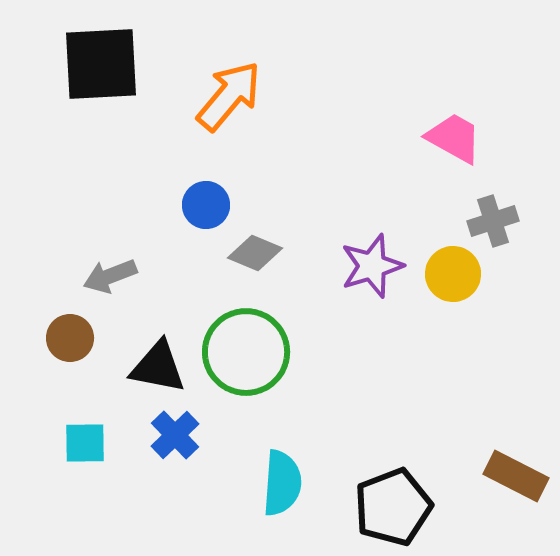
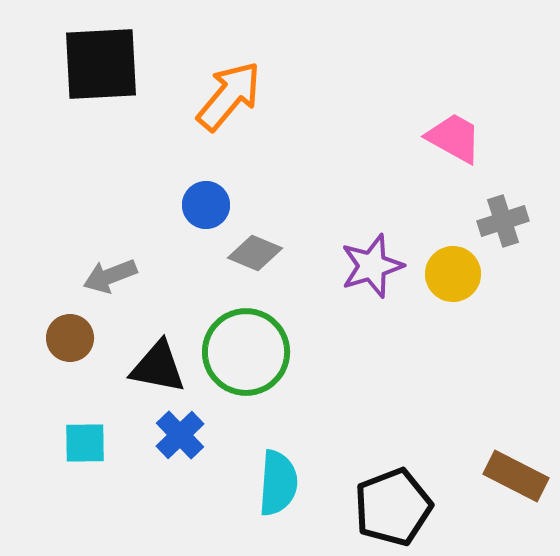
gray cross: moved 10 px right
blue cross: moved 5 px right
cyan semicircle: moved 4 px left
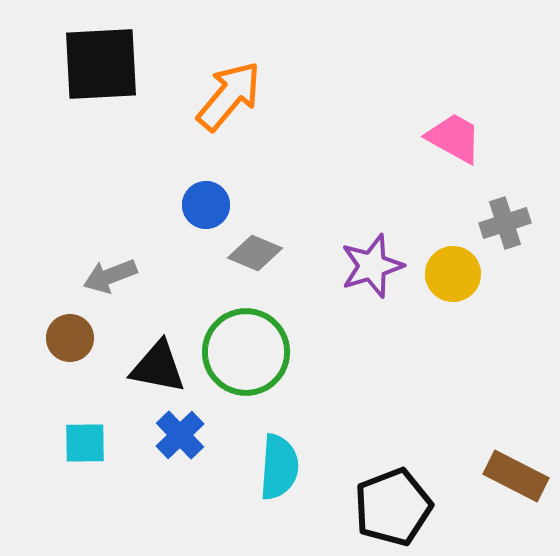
gray cross: moved 2 px right, 2 px down
cyan semicircle: moved 1 px right, 16 px up
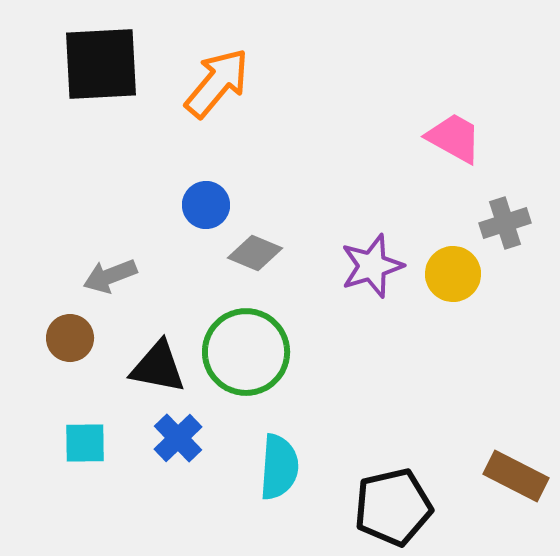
orange arrow: moved 12 px left, 13 px up
blue cross: moved 2 px left, 3 px down
black pentagon: rotated 8 degrees clockwise
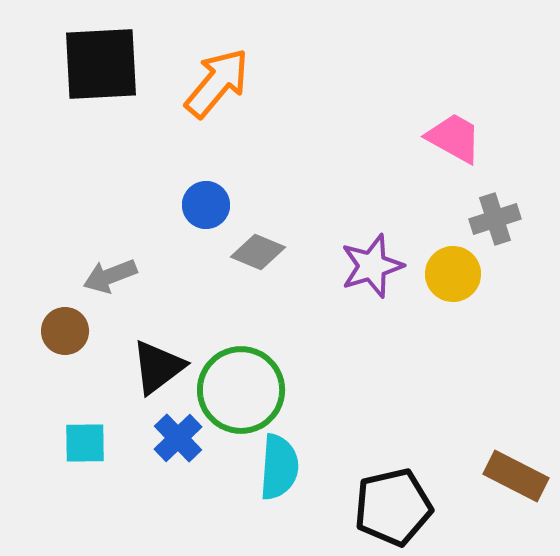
gray cross: moved 10 px left, 4 px up
gray diamond: moved 3 px right, 1 px up
brown circle: moved 5 px left, 7 px up
green circle: moved 5 px left, 38 px down
black triangle: rotated 48 degrees counterclockwise
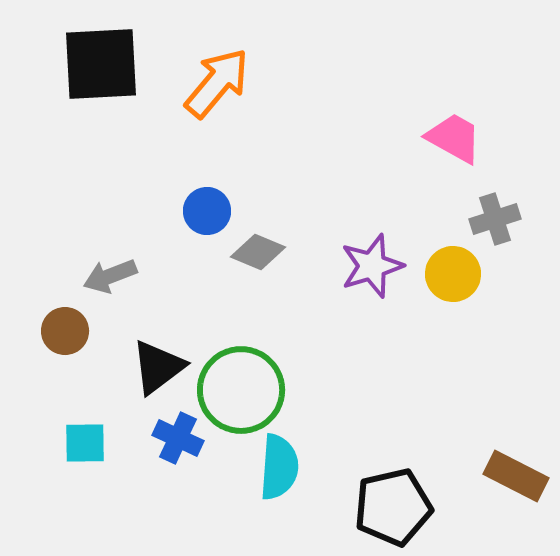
blue circle: moved 1 px right, 6 px down
blue cross: rotated 21 degrees counterclockwise
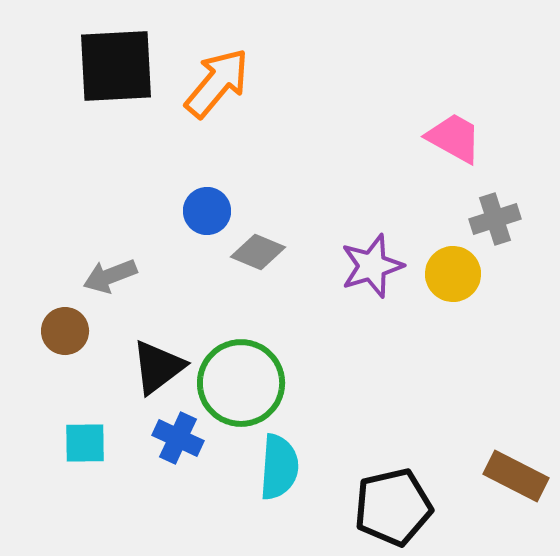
black square: moved 15 px right, 2 px down
green circle: moved 7 px up
